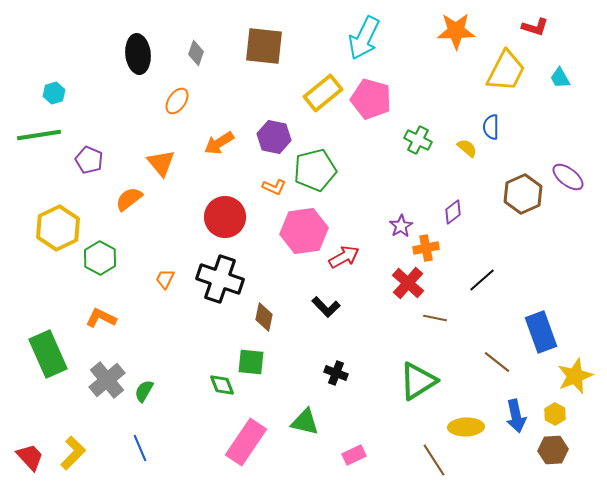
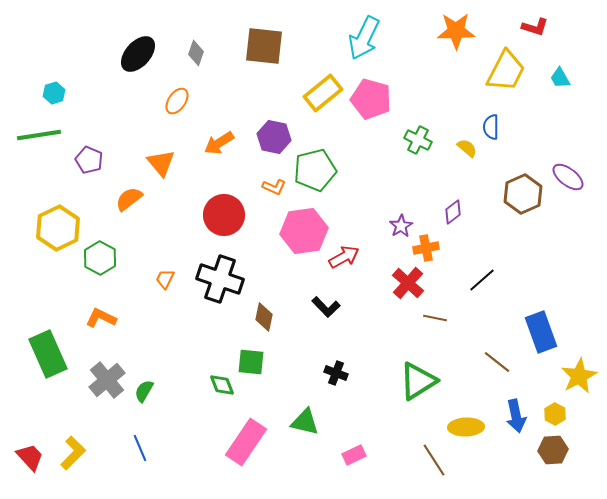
black ellipse at (138, 54): rotated 48 degrees clockwise
red circle at (225, 217): moved 1 px left, 2 px up
yellow star at (575, 376): moved 4 px right; rotated 6 degrees counterclockwise
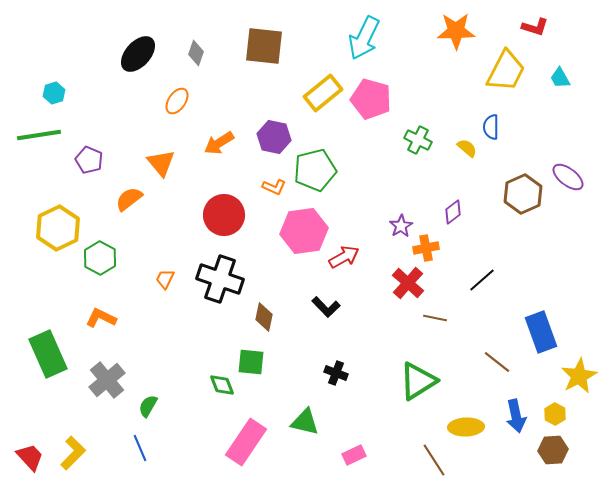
green semicircle at (144, 391): moved 4 px right, 15 px down
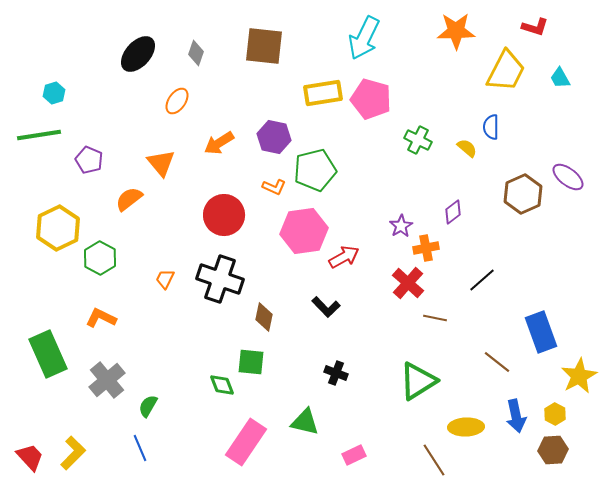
yellow rectangle at (323, 93): rotated 30 degrees clockwise
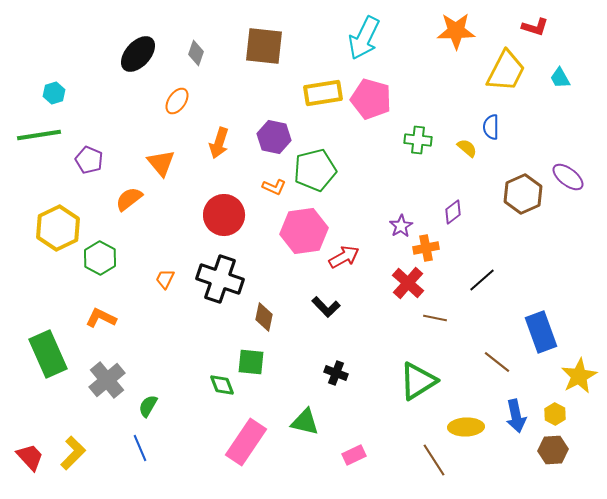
green cross at (418, 140): rotated 20 degrees counterclockwise
orange arrow at (219, 143): rotated 40 degrees counterclockwise
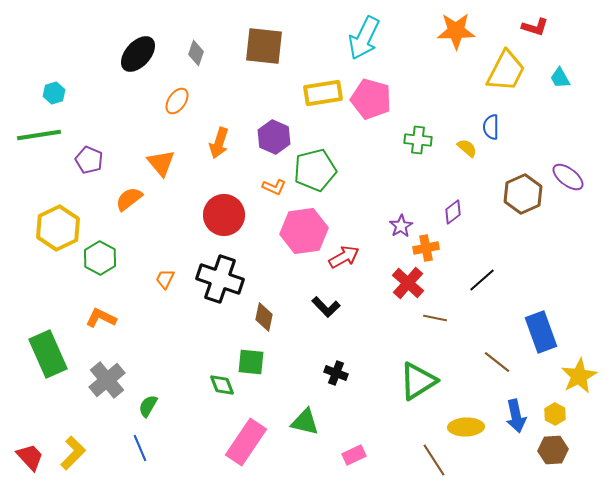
purple hexagon at (274, 137): rotated 12 degrees clockwise
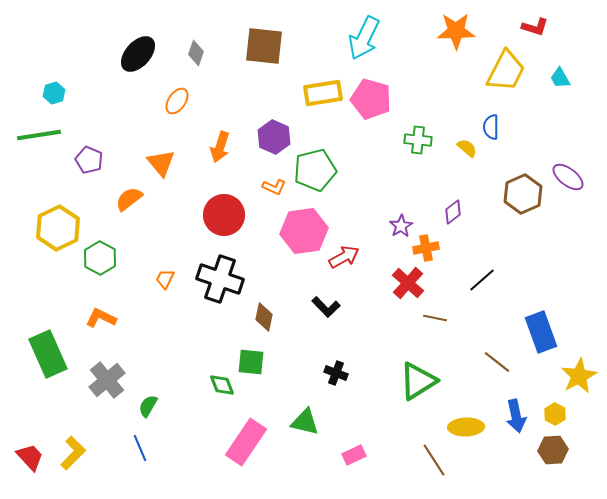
orange arrow at (219, 143): moved 1 px right, 4 px down
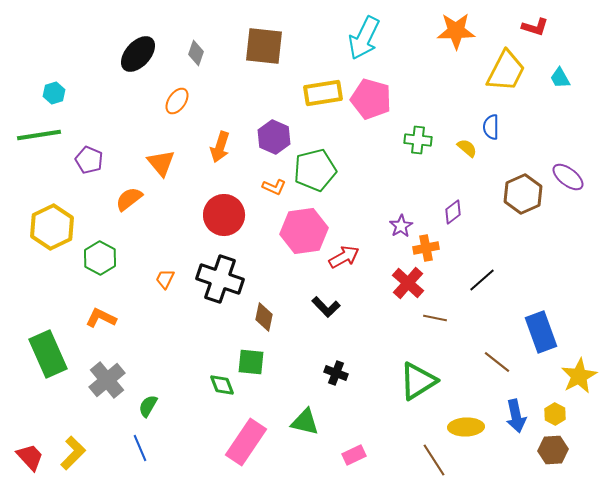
yellow hexagon at (58, 228): moved 6 px left, 1 px up
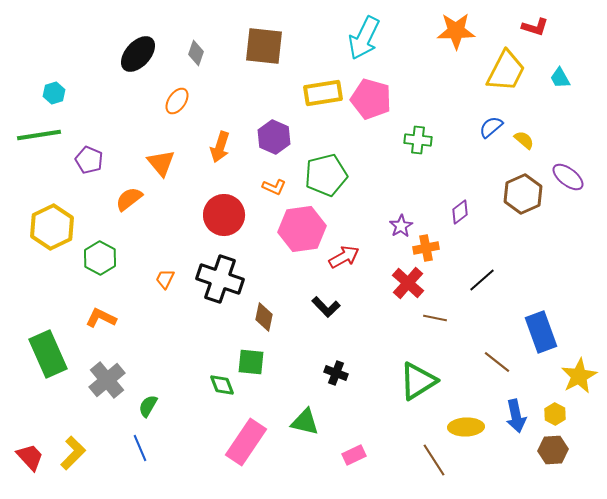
blue semicircle at (491, 127): rotated 50 degrees clockwise
yellow semicircle at (467, 148): moved 57 px right, 8 px up
green pentagon at (315, 170): moved 11 px right, 5 px down
purple diamond at (453, 212): moved 7 px right
pink hexagon at (304, 231): moved 2 px left, 2 px up
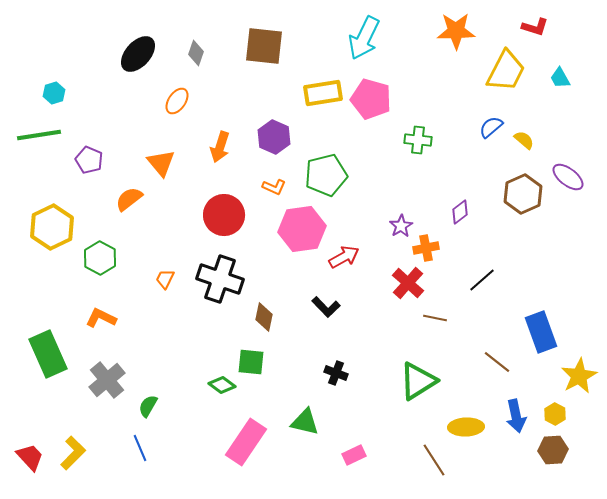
green diamond at (222, 385): rotated 32 degrees counterclockwise
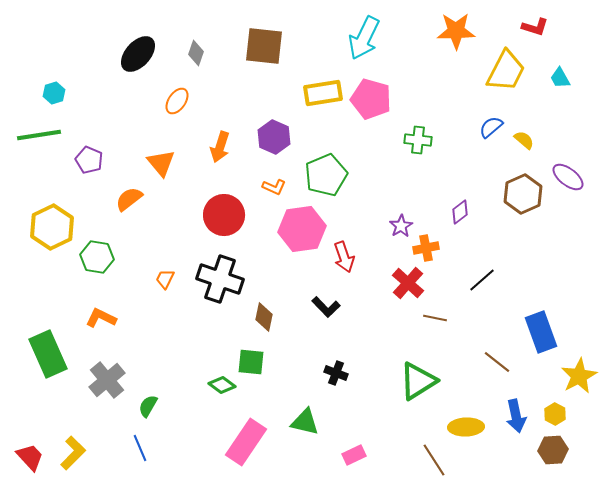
green pentagon at (326, 175): rotated 9 degrees counterclockwise
red arrow at (344, 257): rotated 100 degrees clockwise
green hexagon at (100, 258): moved 3 px left, 1 px up; rotated 20 degrees counterclockwise
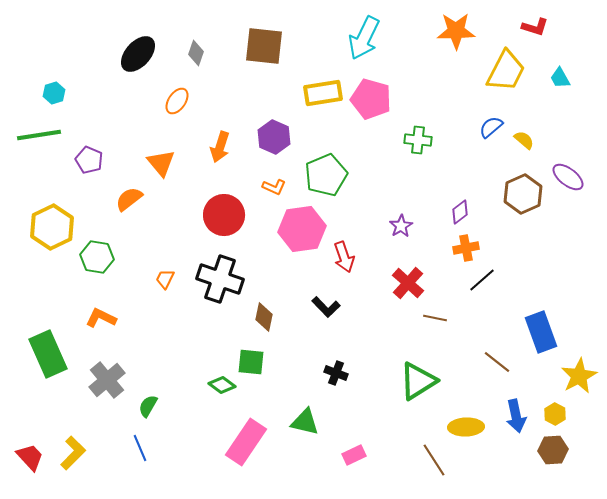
orange cross at (426, 248): moved 40 px right
